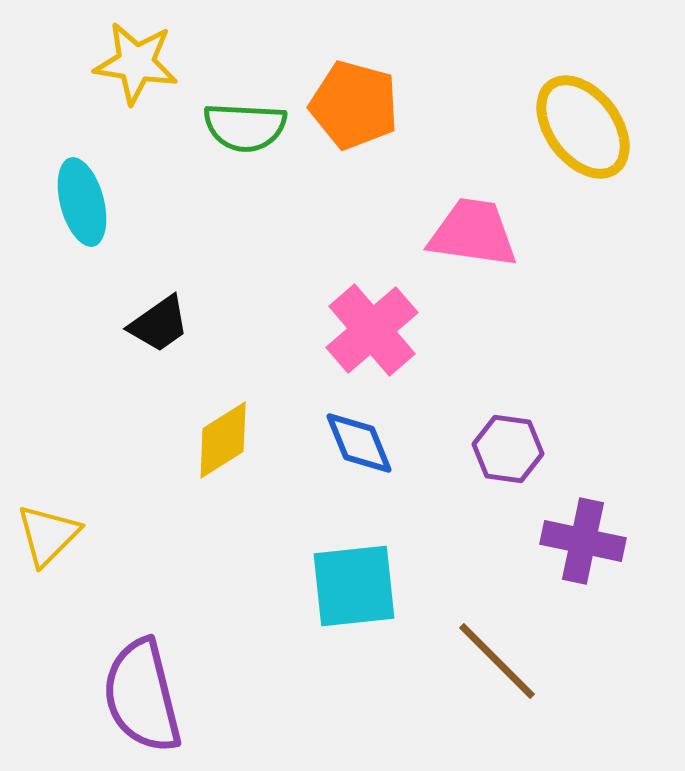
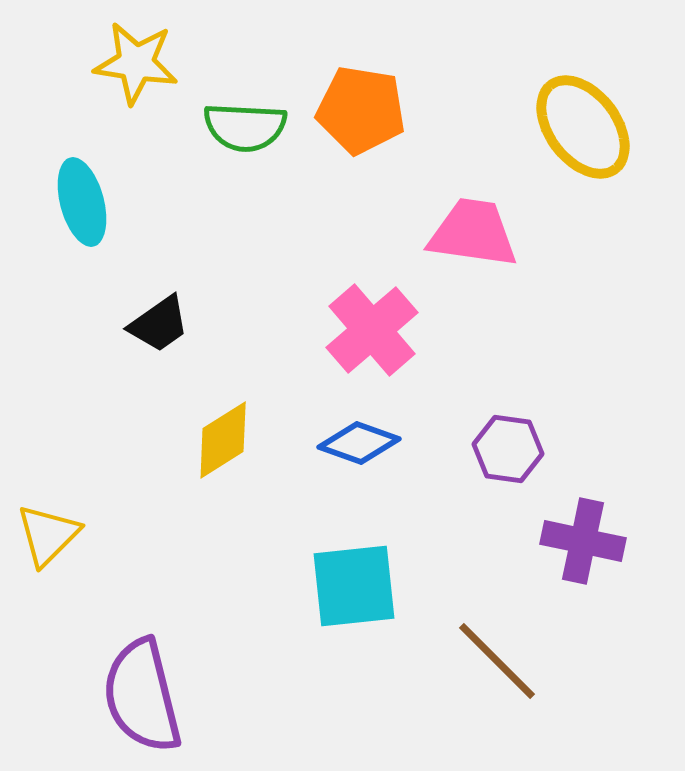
orange pentagon: moved 7 px right, 5 px down; rotated 6 degrees counterclockwise
blue diamond: rotated 48 degrees counterclockwise
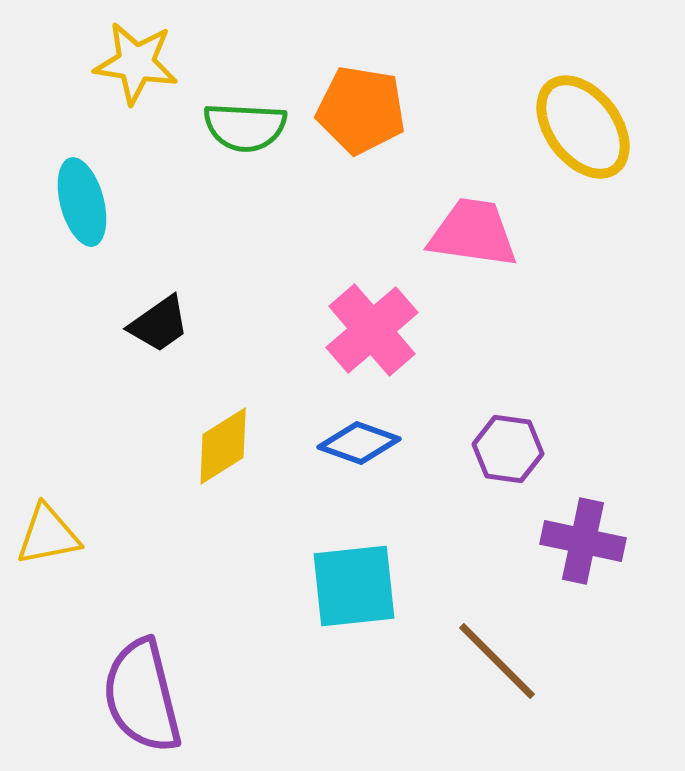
yellow diamond: moved 6 px down
yellow triangle: rotated 34 degrees clockwise
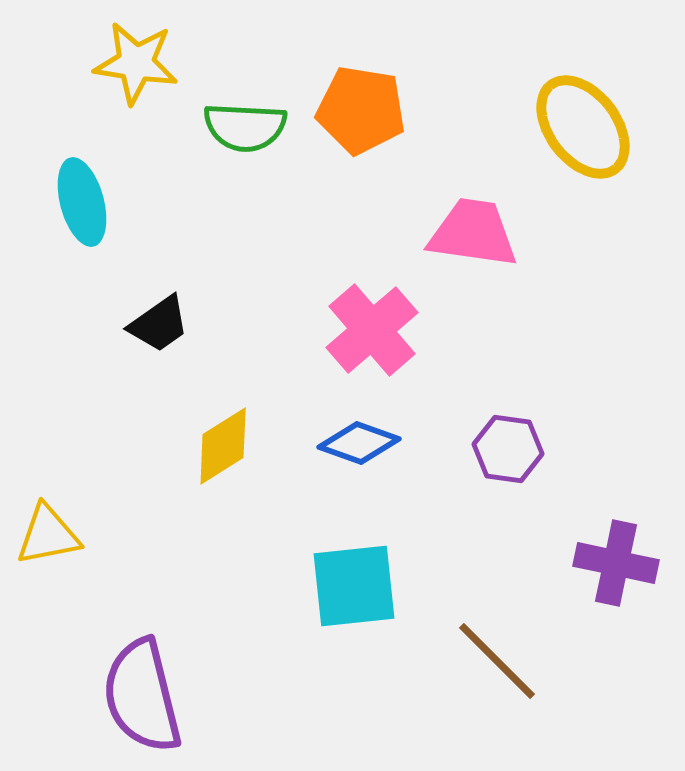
purple cross: moved 33 px right, 22 px down
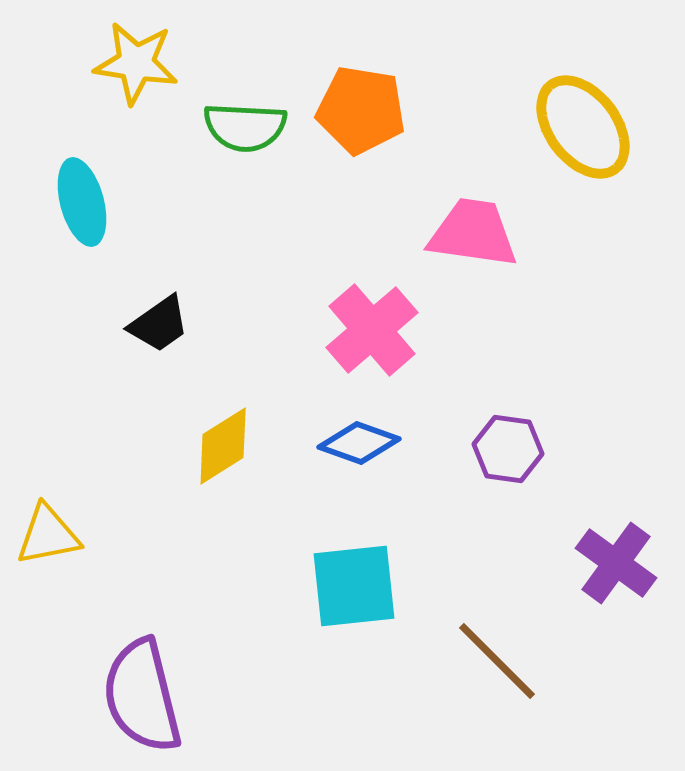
purple cross: rotated 24 degrees clockwise
